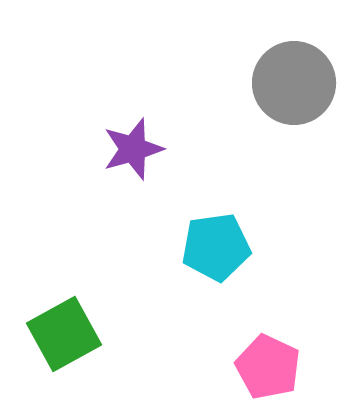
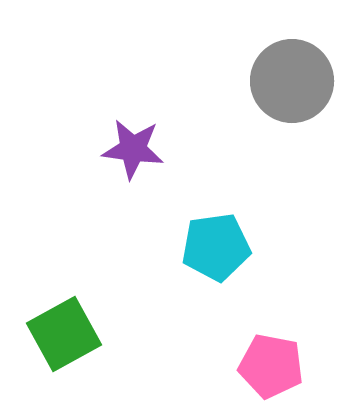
gray circle: moved 2 px left, 2 px up
purple star: rotated 24 degrees clockwise
pink pentagon: moved 3 px right, 1 px up; rotated 14 degrees counterclockwise
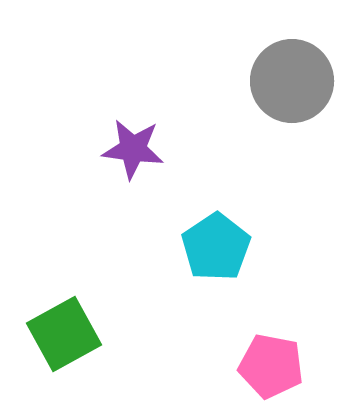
cyan pentagon: rotated 26 degrees counterclockwise
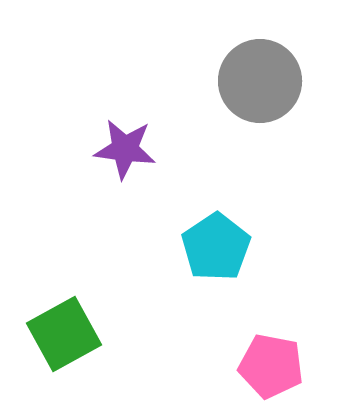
gray circle: moved 32 px left
purple star: moved 8 px left
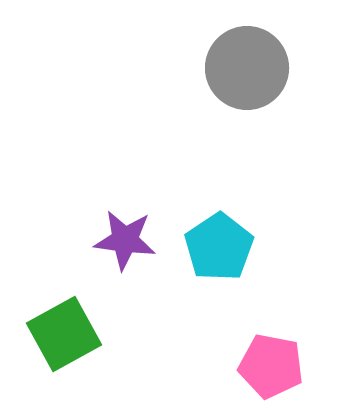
gray circle: moved 13 px left, 13 px up
purple star: moved 91 px down
cyan pentagon: moved 3 px right
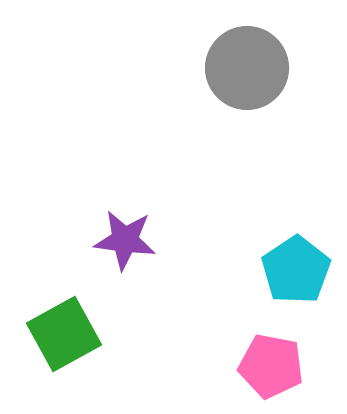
cyan pentagon: moved 77 px right, 23 px down
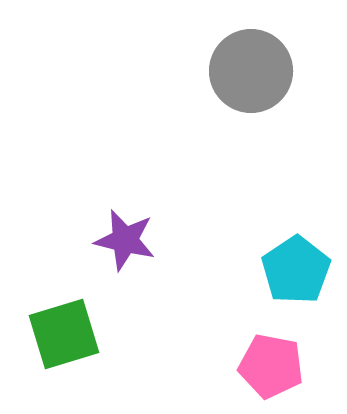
gray circle: moved 4 px right, 3 px down
purple star: rotated 6 degrees clockwise
green square: rotated 12 degrees clockwise
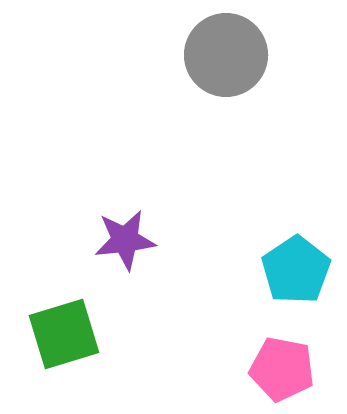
gray circle: moved 25 px left, 16 px up
purple star: rotated 20 degrees counterclockwise
pink pentagon: moved 11 px right, 3 px down
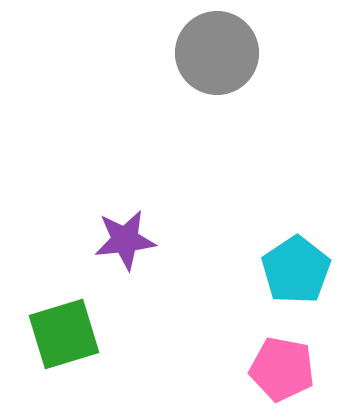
gray circle: moved 9 px left, 2 px up
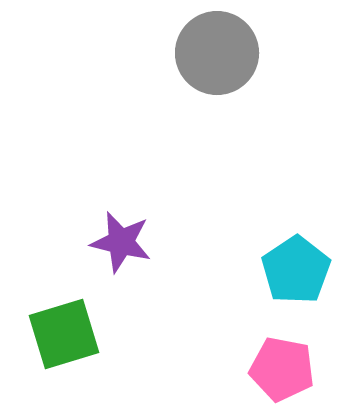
purple star: moved 4 px left, 2 px down; rotated 20 degrees clockwise
